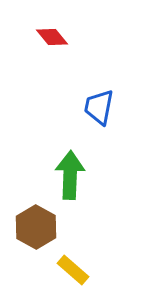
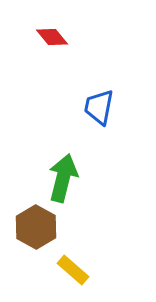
green arrow: moved 7 px left, 3 px down; rotated 12 degrees clockwise
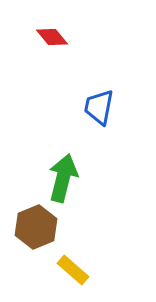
brown hexagon: rotated 9 degrees clockwise
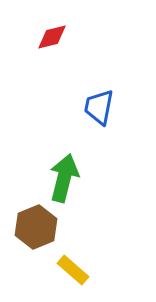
red diamond: rotated 64 degrees counterclockwise
green arrow: moved 1 px right
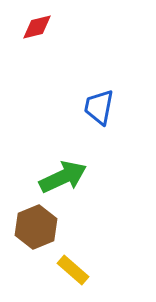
red diamond: moved 15 px left, 10 px up
green arrow: moved 1 px left, 1 px up; rotated 51 degrees clockwise
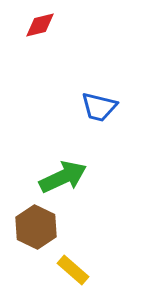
red diamond: moved 3 px right, 2 px up
blue trapezoid: rotated 87 degrees counterclockwise
brown hexagon: rotated 12 degrees counterclockwise
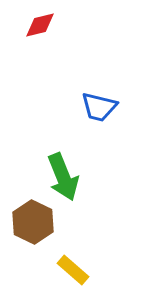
green arrow: rotated 93 degrees clockwise
brown hexagon: moved 3 px left, 5 px up
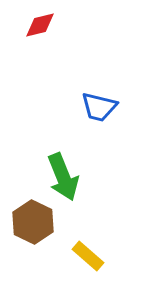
yellow rectangle: moved 15 px right, 14 px up
